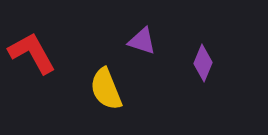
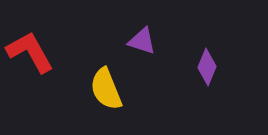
red L-shape: moved 2 px left, 1 px up
purple diamond: moved 4 px right, 4 px down
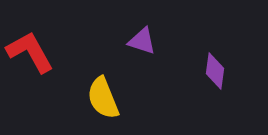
purple diamond: moved 8 px right, 4 px down; rotated 15 degrees counterclockwise
yellow semicircle: moved 3 px left, 9 px down
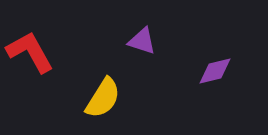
purple diamond: rotated 69 degrees clockwise
yellow semicircle: rotated 126 degrees counterclockwise
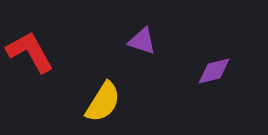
purple diamond: moved 1 px left
yellow semicircle: moved 4 px down
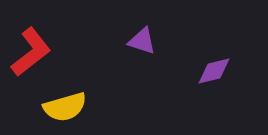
red L-shape: moved 1 px right; rotated 81 degrees clockwise
yellow semicircle: moved 38 px left, 5 px down; rotated 42 degrees clockwise
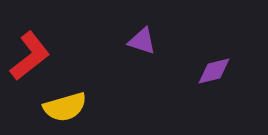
red L-shape: moved 1 px left, 4 px down
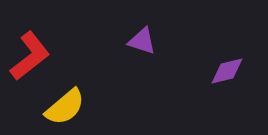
purple diamond: moved 13 px right
yellow semicircle: rotated 24 degrees counterclockwise
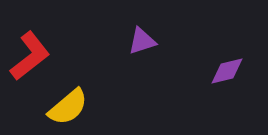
purple triangle: rotated 36 degrees counterclockwise
yellow semicircle: moved 3 px right
